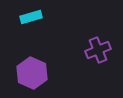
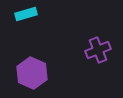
cyan rectangle: moved 5 px left, 3 px up
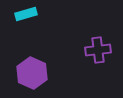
purple cross: rotated 15 degrees clockwise
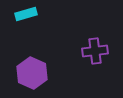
purple cross: moved 3 px left, 1 px down
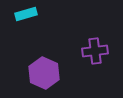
purple hexagon: moved 12 px right
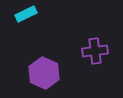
cyan rectangle: rotated 10 degrees counterclockwise
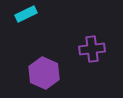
purple cross: moved 3 px left, 2 px up
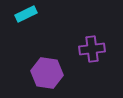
purple hexagon: moved 3 px right; rotated 16 degrees counterclockwise
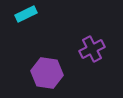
purple cross: rotated 20 degrees counterclockwise
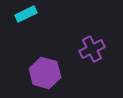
purple hexagon: moved 2 px left; rotated 8 degrees clockwise
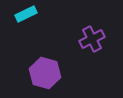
purple cross: moved 10 px up
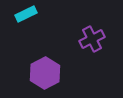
purple hexagon: rotated 16 degrees clockwise
